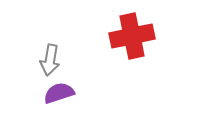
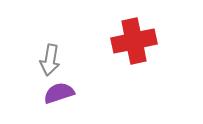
red cross: moved 2 px right, 5 px down
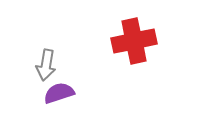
gray arrow: moved 4 px left, 5 px down
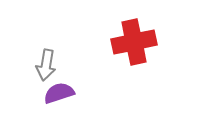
red cross: moved 1 px down
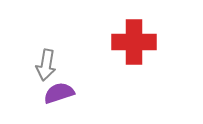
red cross: rotated 12 degrees clockwise
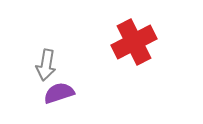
red cross: rotated 27 degrees counterclockwise
